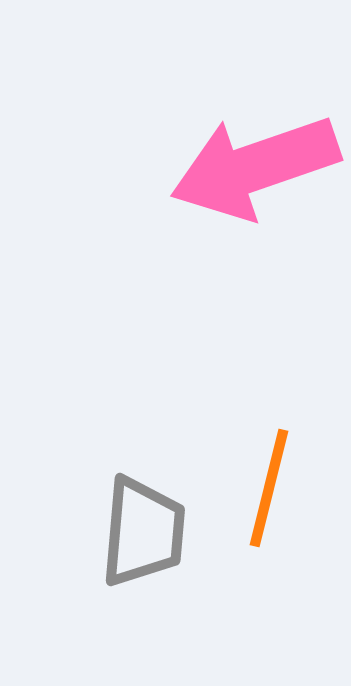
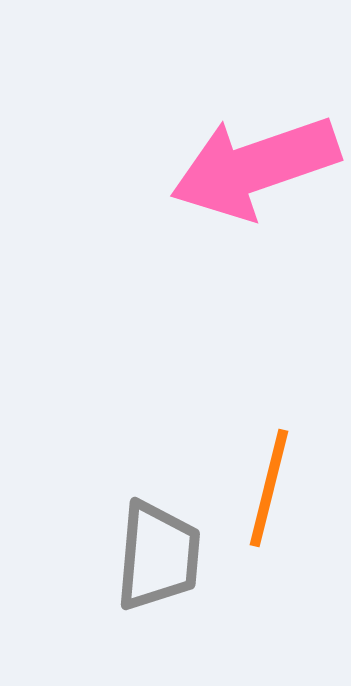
gray trapezoid: moved 15 px right, 24 px down
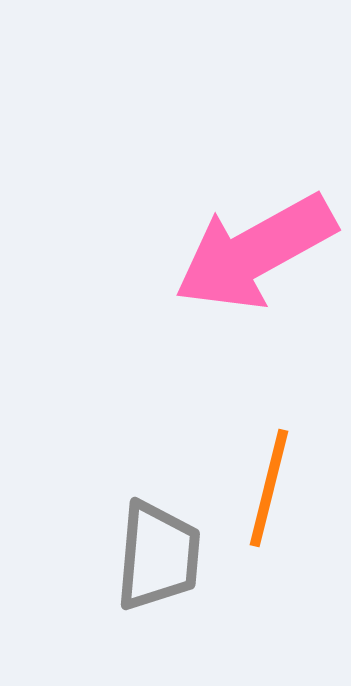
pink arrow: moved 85 px down; rotated 10 degrees counterclockwise
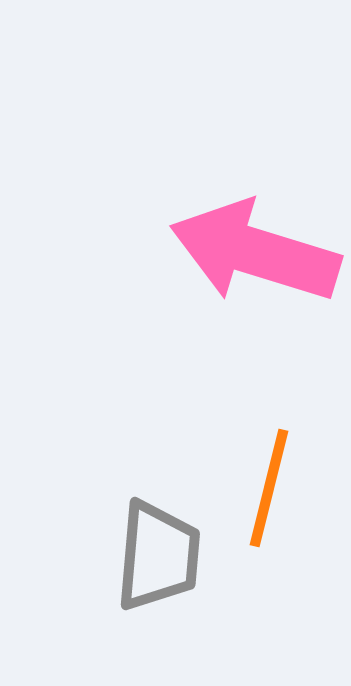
pink arrow: rotated 46 degrees clockwise
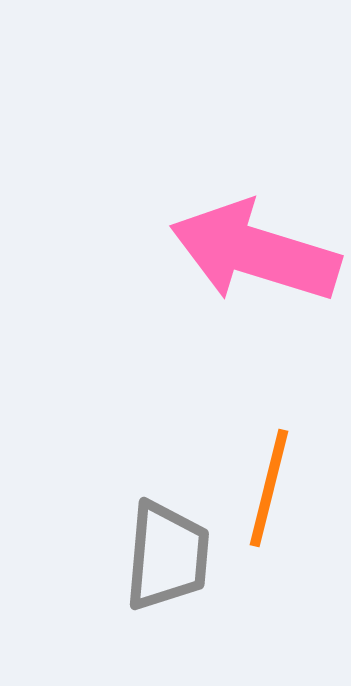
gray trapezoid: moved 9 px right
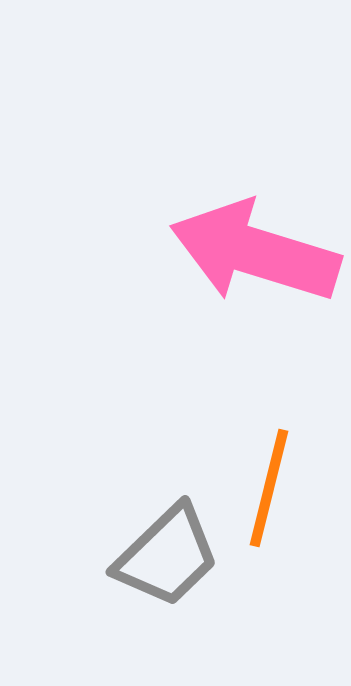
gray trapezoid: rotated 41 degrees clockwise
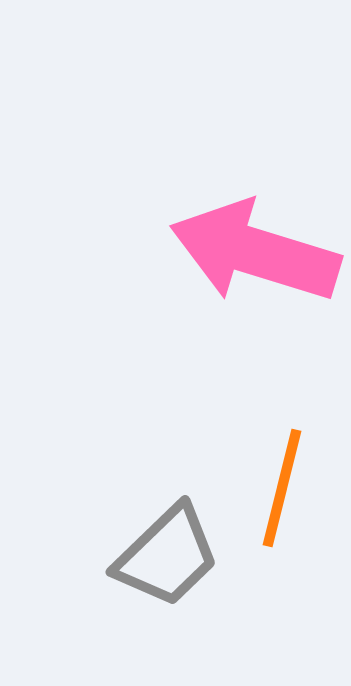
orange line: moved 13 px right
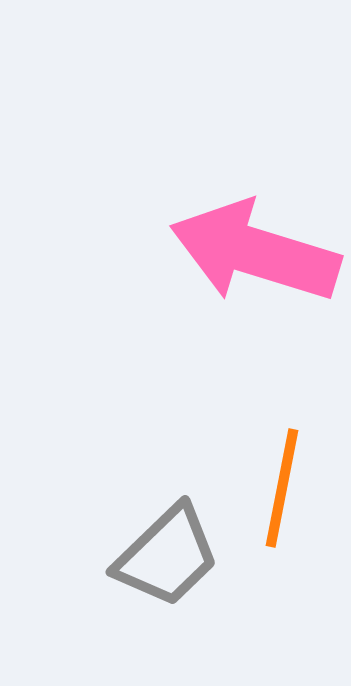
orange line: rotated 3 degrees counterclockwise
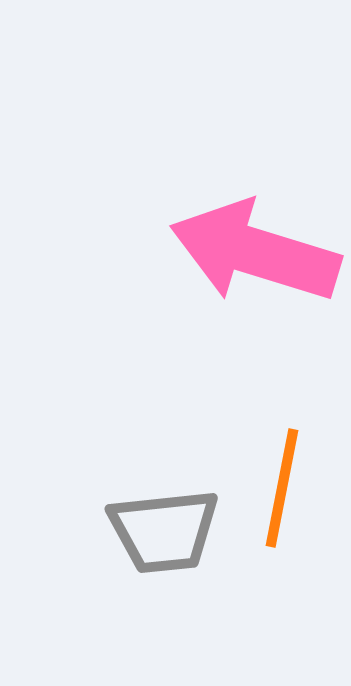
gray trapezoid: moved 3 px left, 25 px up; rotated 38 degrees clockwise
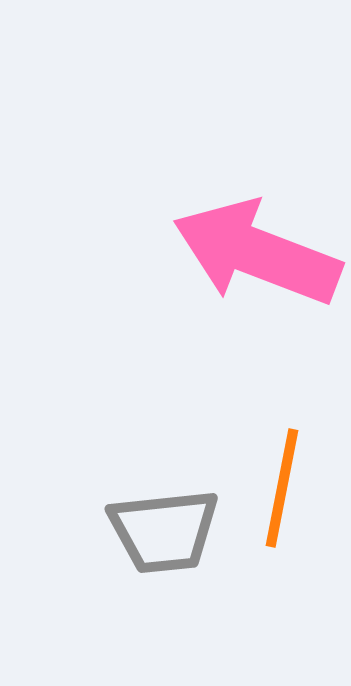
pink arrow: moved 2 px right, 1 px down; rotated 4 degrees clockwise
